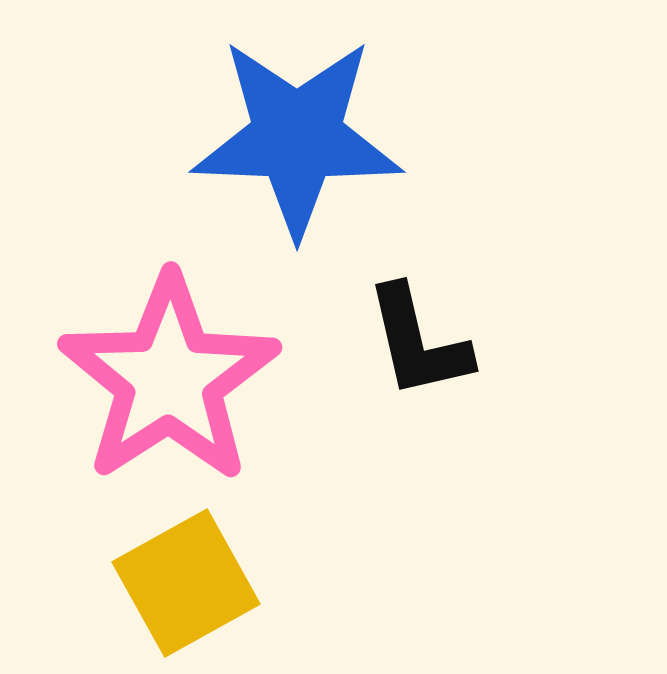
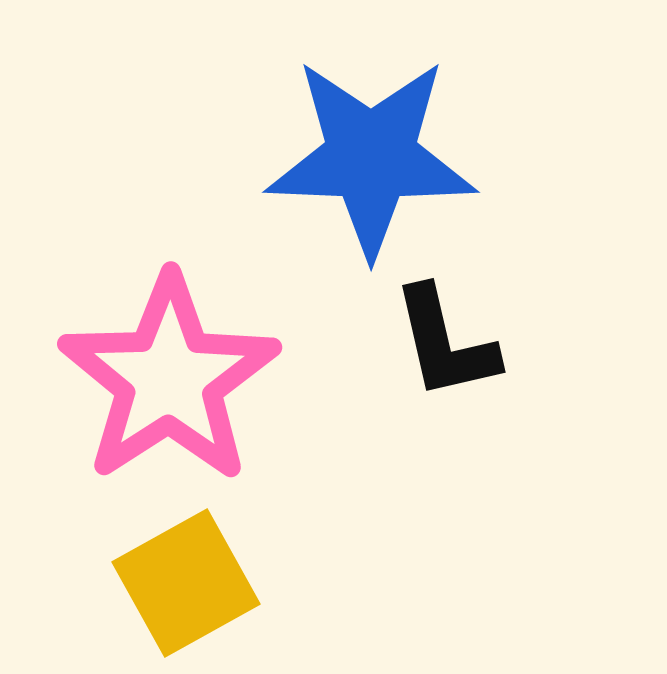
blue star: moved 74 px right, 20 px down
black L-shape: moved 27 px right, 1 px down
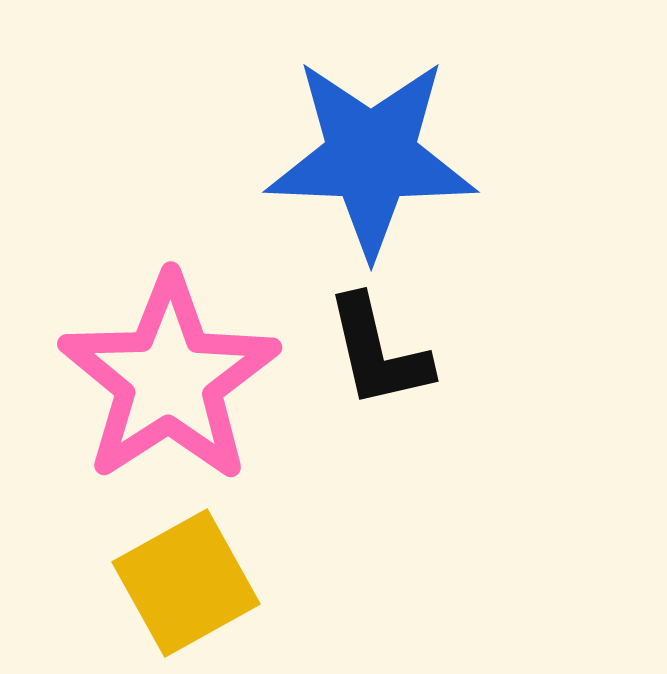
black L-shape: moved 67 px left, 9 px down
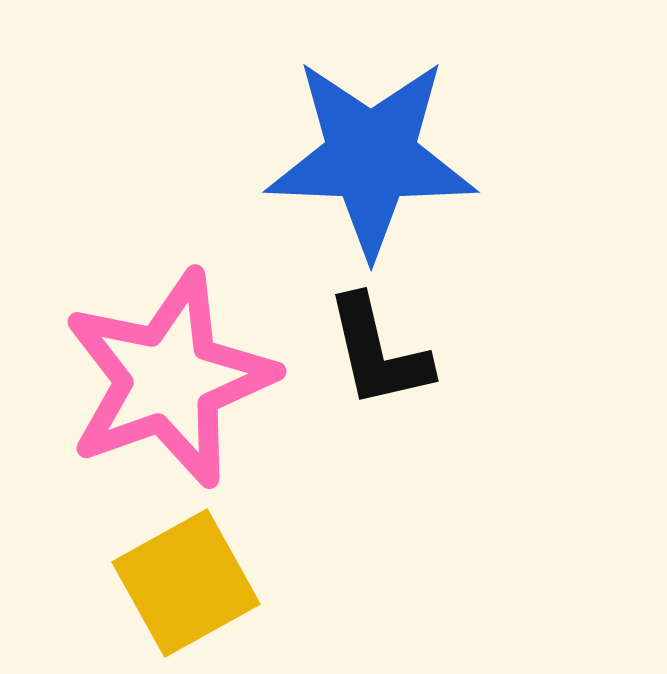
pink star: rotated 13 degrees clockwise
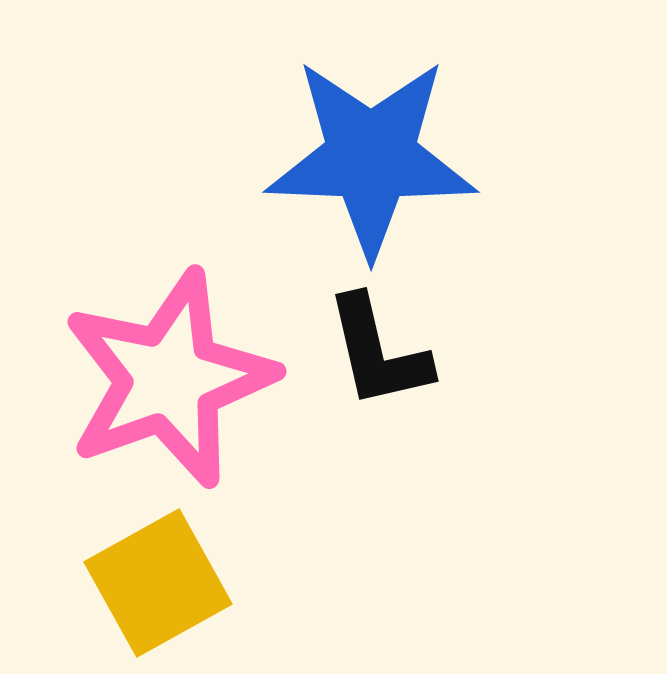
yellow square: moved 28 px left
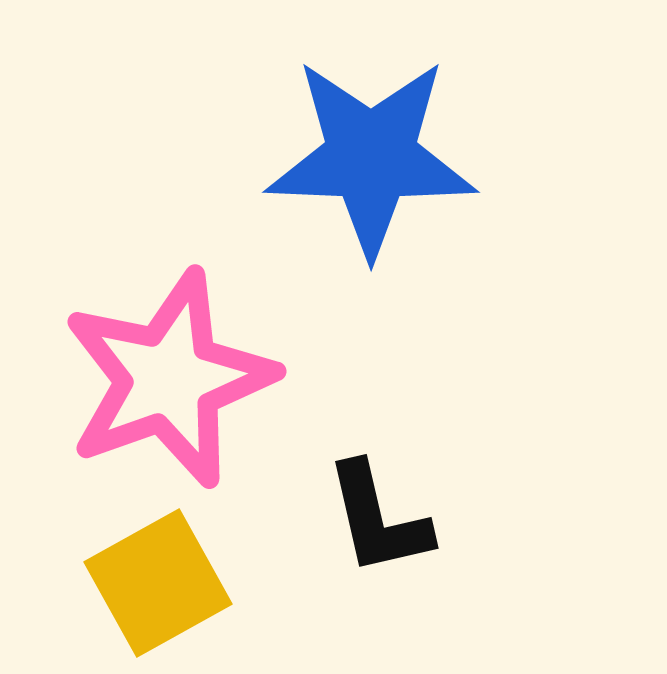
black L-shape: moved 167 px down
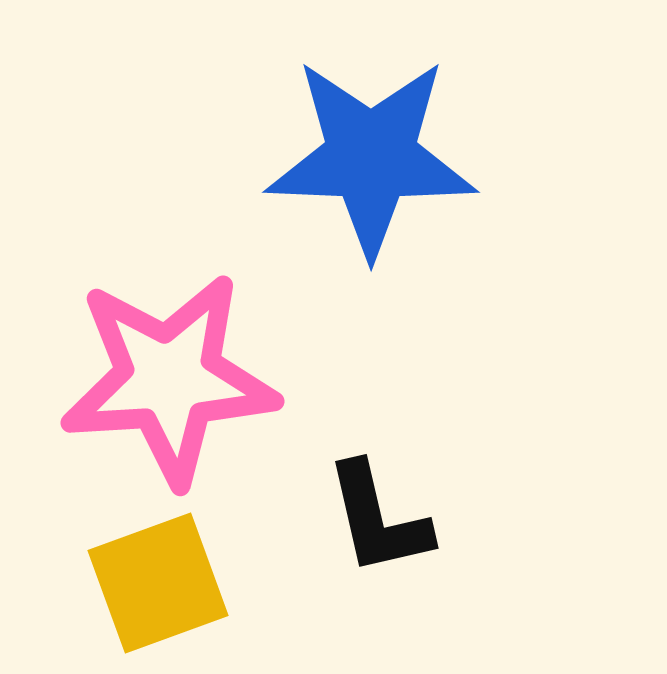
pink star: rotated 16 degrees clockwise
yellow square: rotated 9 degrees clockwise
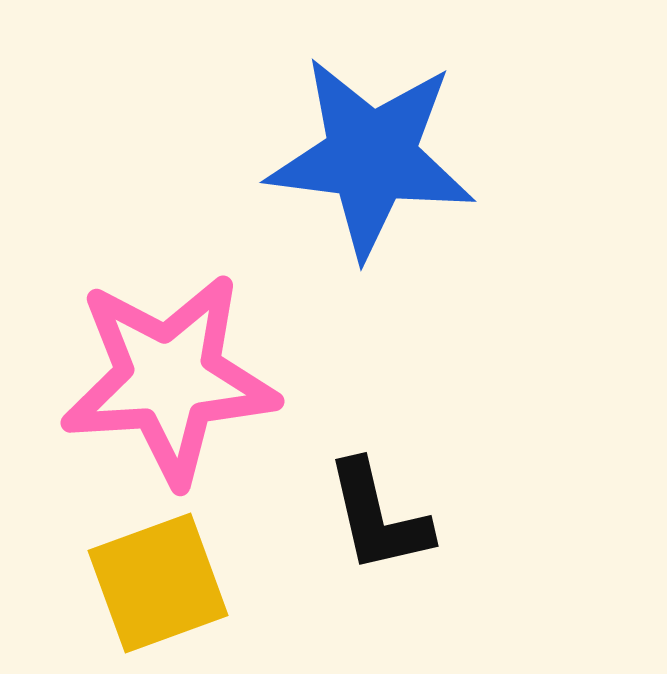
blue star: rotated 5 degrees clockwise
black L-shape: moved 2 px up
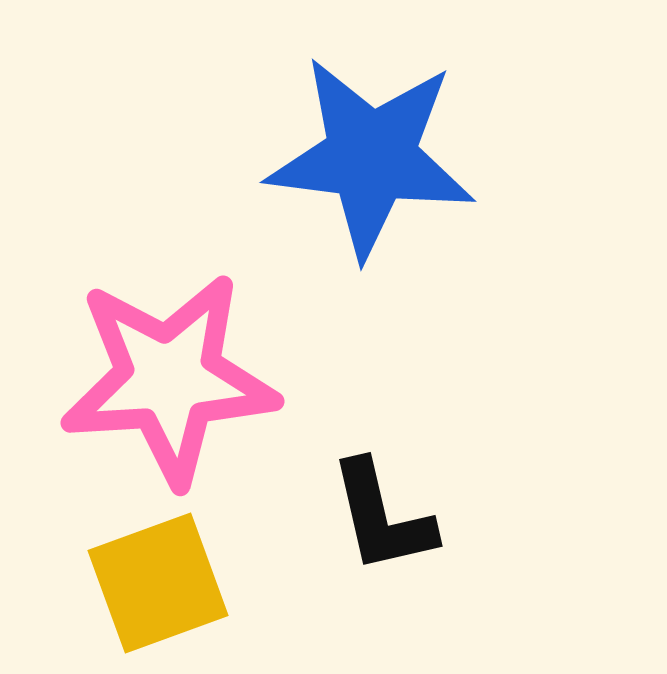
black L-shape: moved 4 px right
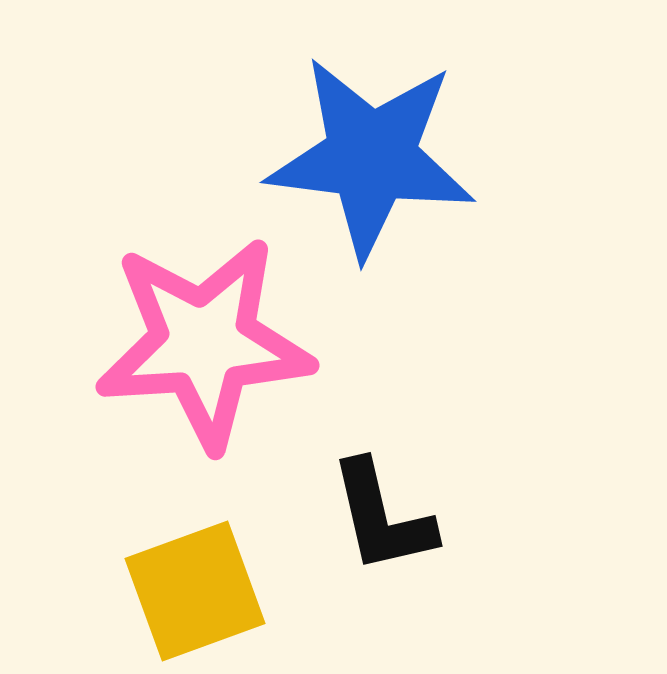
pink star: moved 35 px right, 36 px up
yellow square: moved 37 px right, 8 px down
